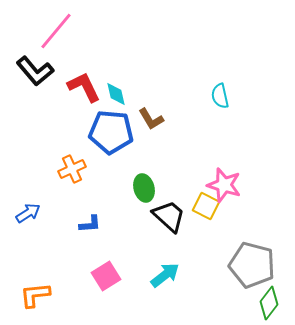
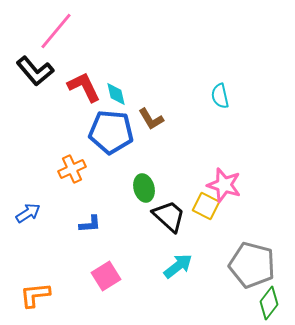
cyan arrow: moved 13 px right, 9 px up
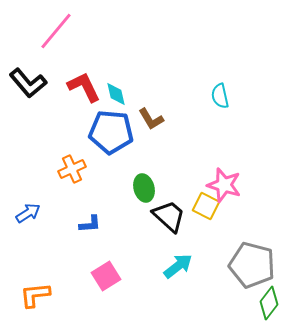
black L-shape: moved 7 px left, 12 px down
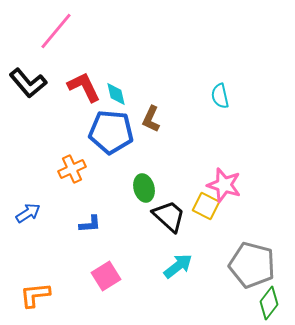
brown L-shape: rotated 56 degrees clockwise
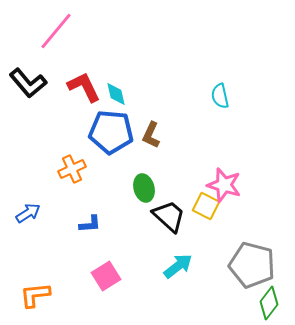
brown L-shape: moved 16 px down
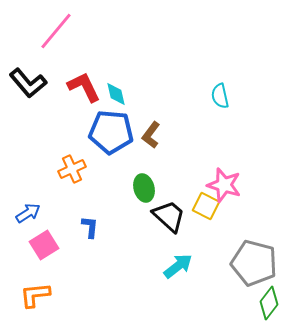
brown L-shape: rotated 12 degrees clockwise
blue L-shape: moved 3 px down; rotated 80 degrees counterclockwise
gray pentagon: moved 2 px right, 2 px up
pink square: moved 62 px left, 31 px up
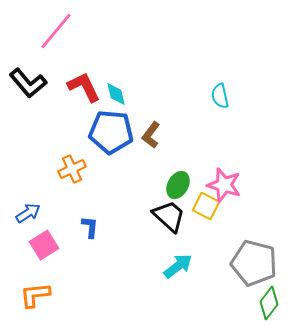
green ellipse: moved 34 px right, 3 px up; rotated 44 degrees clockwise
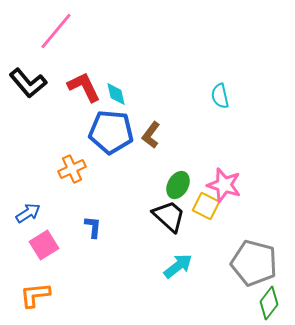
blue L-shape: moved 3 px right
